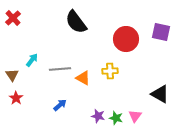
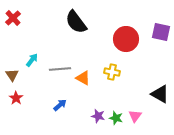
yellow cross: moved 2 px right, 1 px down; rotated 14 degrees clockwise
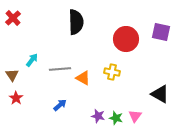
black semicircle: rotated 145 degrees counterclockwise
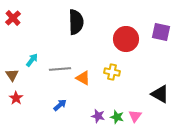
green star: moved 1 px right, 1 px up
